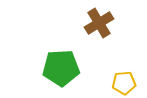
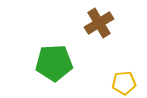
green pentagon: moved 7 px left, 5 px up
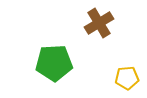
yellow pentagon: moved 3 px right, 5 px up
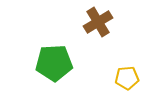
brown cross: moved 1 px left, 1 px up
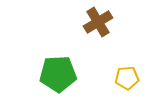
green pentagon: moved 4 px right, 11 px down
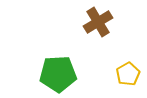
yellow pentagon: moved 1 px right, 4 px up; rotated 25 degrees counterclockwise
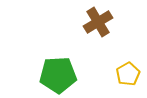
green pentagon: moved 1 px down
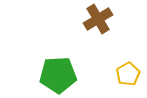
brown cross: moved 3 px up
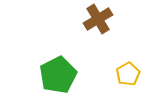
green pentagon: rotated 24 degrees counterclockwise
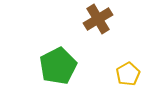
green pentagon: moved 9 px up
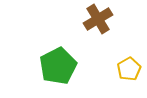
yellow pentagon: moved 1 px right, 5 px up
